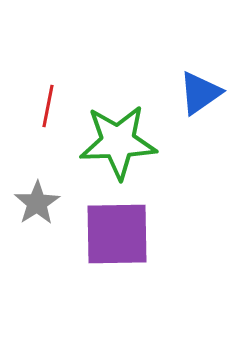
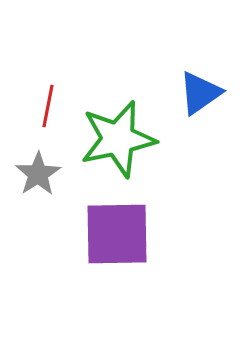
green star: moved 3 px up; rotated 10 degrees counterclockwise
gray star: moved 1 px right, 29 px up
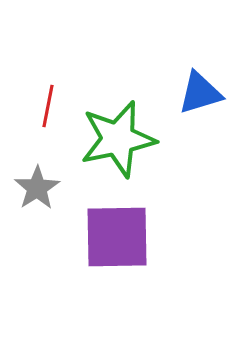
blue triangle: rotated 18 degrees clockwise
gray star: moved 1 px left, 14 px down
purple square: moved 3 px down
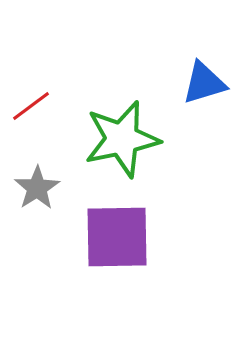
blue triangle: moved 4 px right, 10 px up
red line: moved 17 px left; rotated 42 degrees clockwise
green star: moved 4 px right
